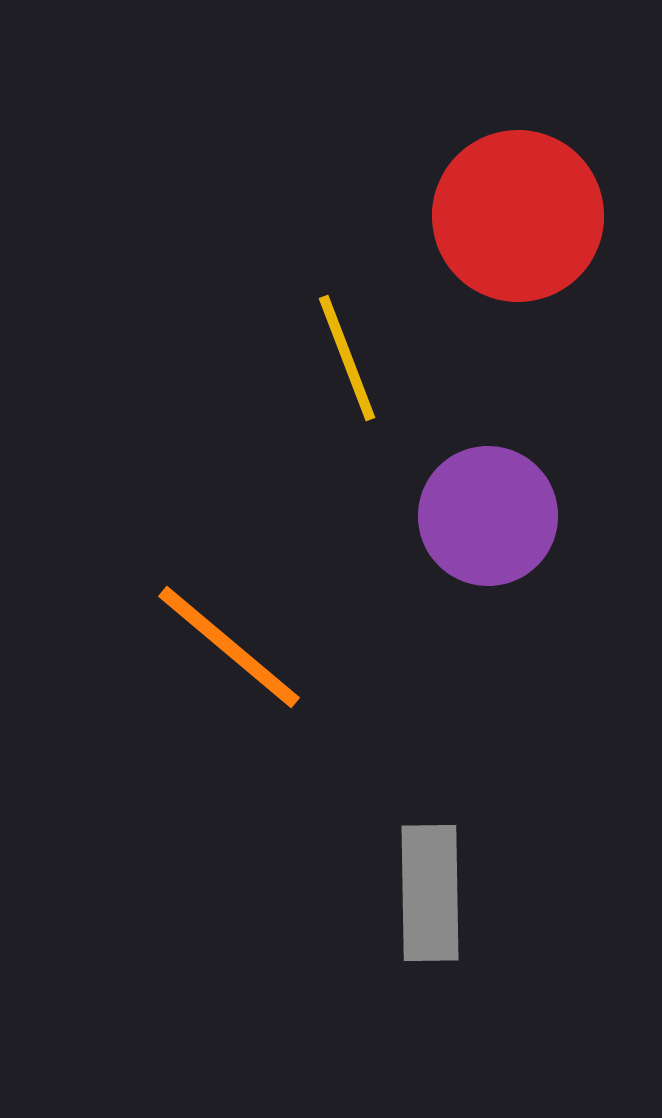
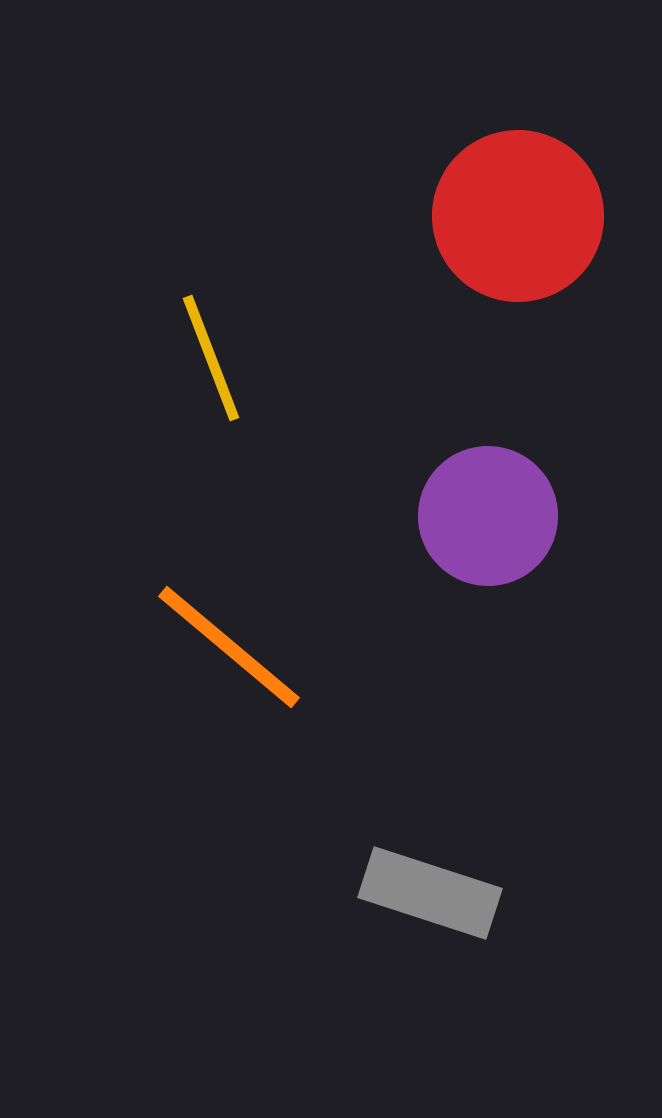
yellow line: moved 136 px left
gray rectangle: rotated 71 degrees counterclockwise
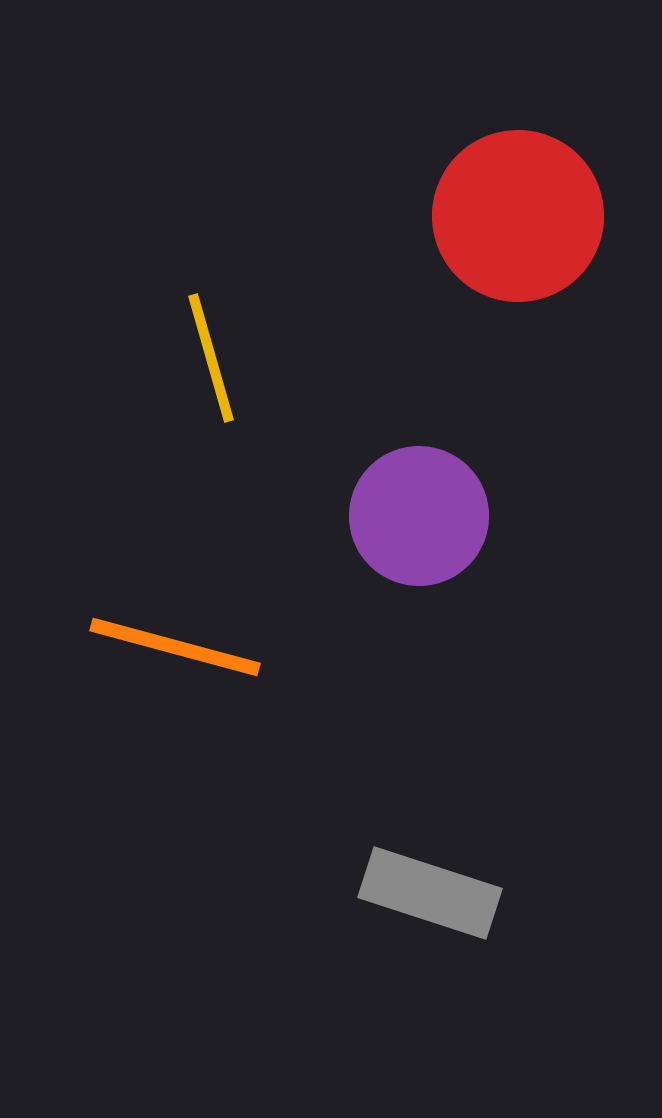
yellow line: rotated 5 degrees clockwise
purple circle: moved 69 px left
orange line: moved 54 px left; rotated 25 degrees counterclockwise
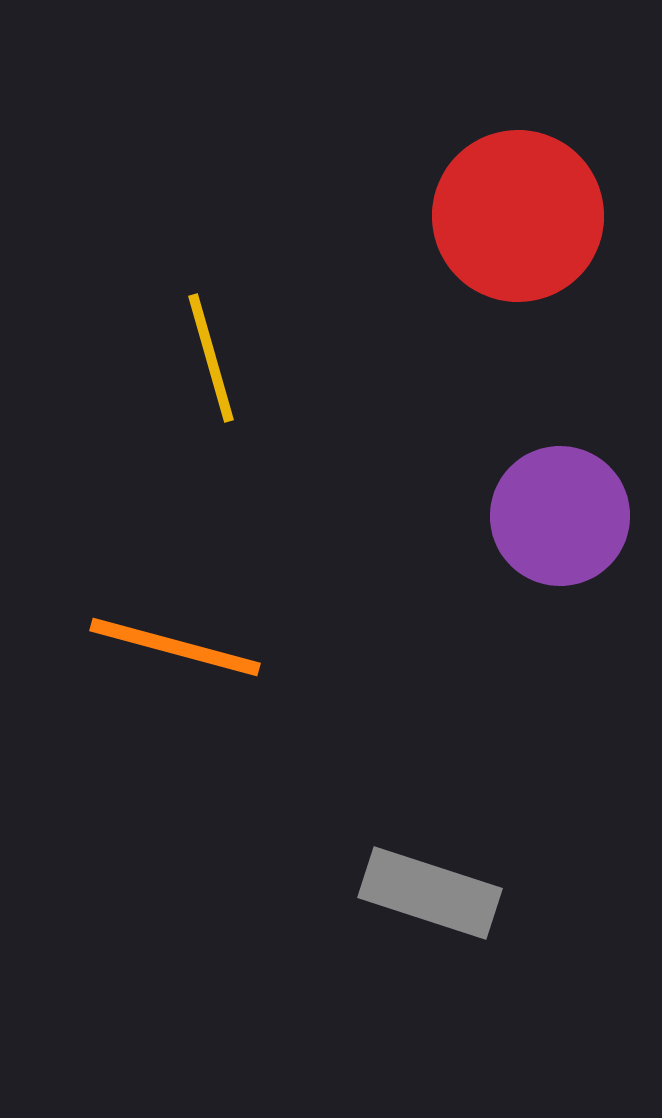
purple circle: moved 141 px right
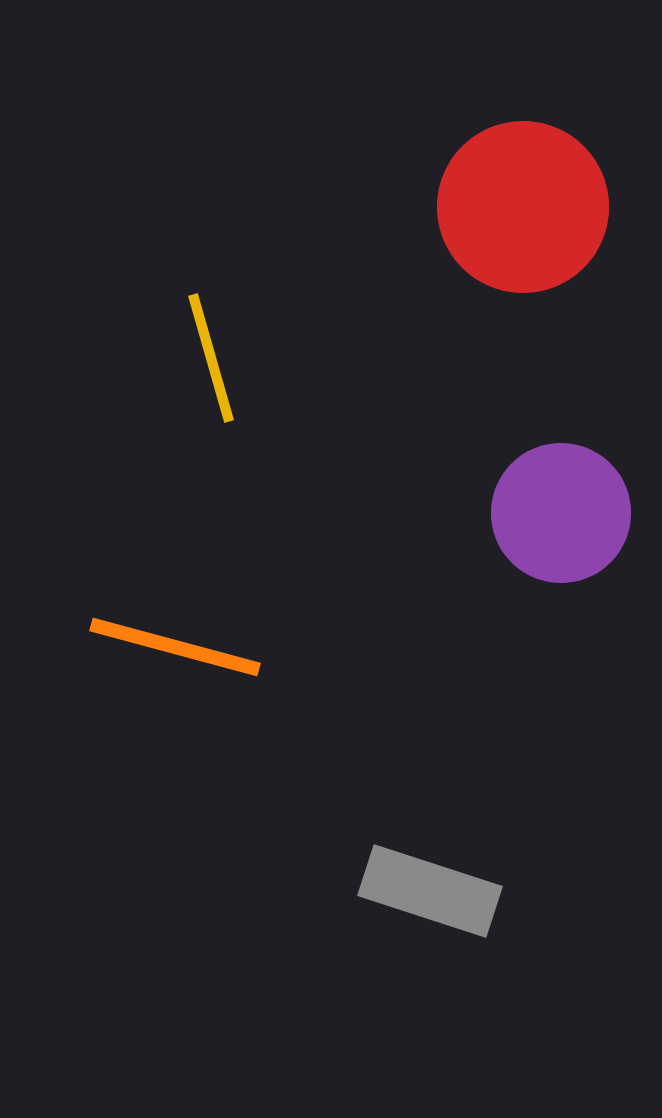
red circle: moved 5 px right, 9 px up
purple circle: moved 1 px right, 3 px up
gray rectangle: moved 2 px up
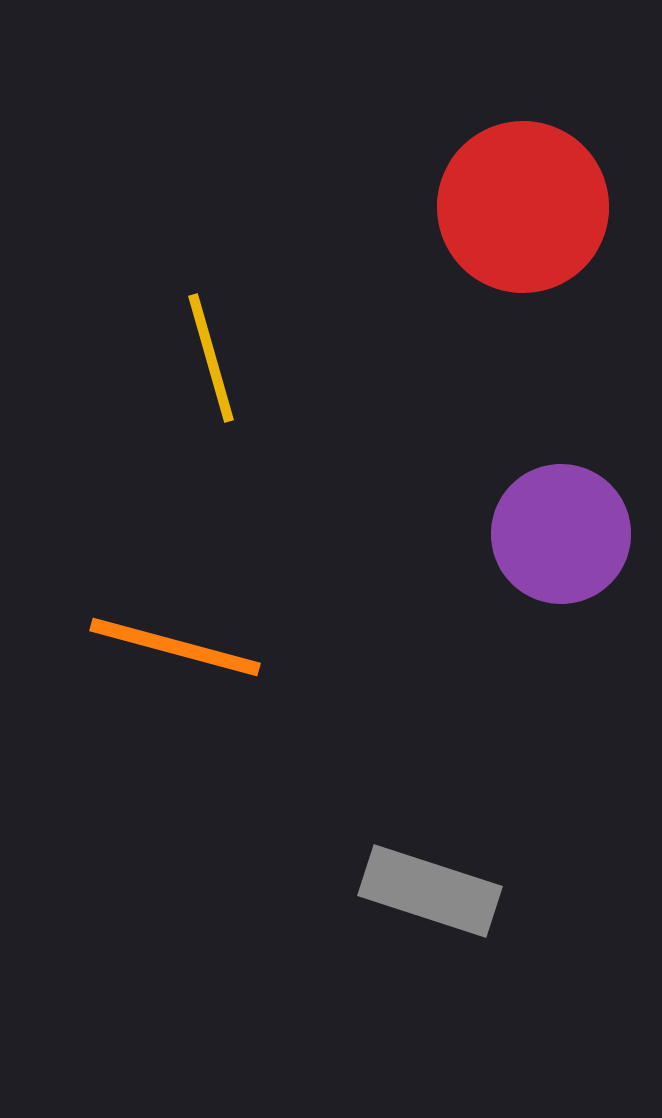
purple circle: moved 21 px down
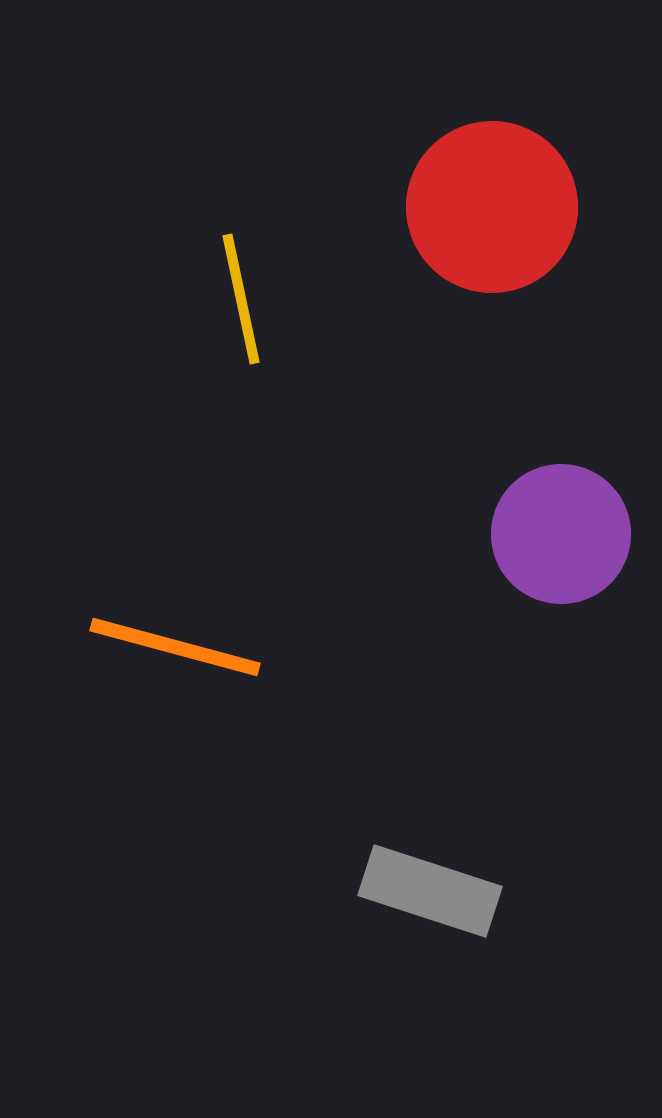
red circle: moved 31 px left
yellow line: moved 30 px right, 59 px up; rotated 4 degrees clockwise
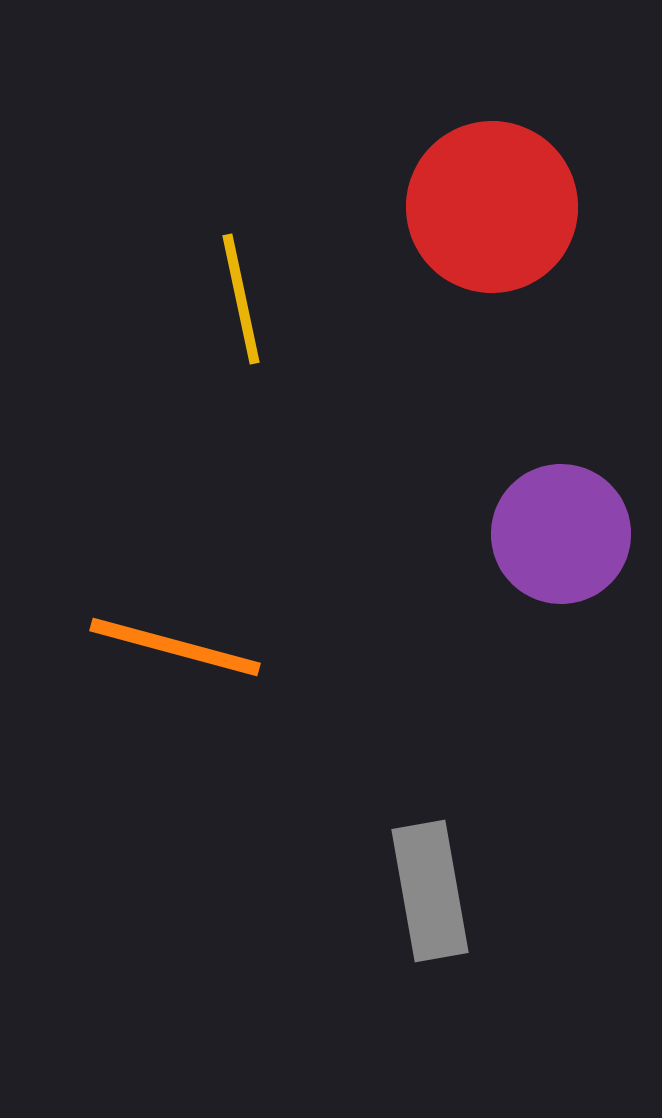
gray rectangle: rotated 62 degrees clockwise
